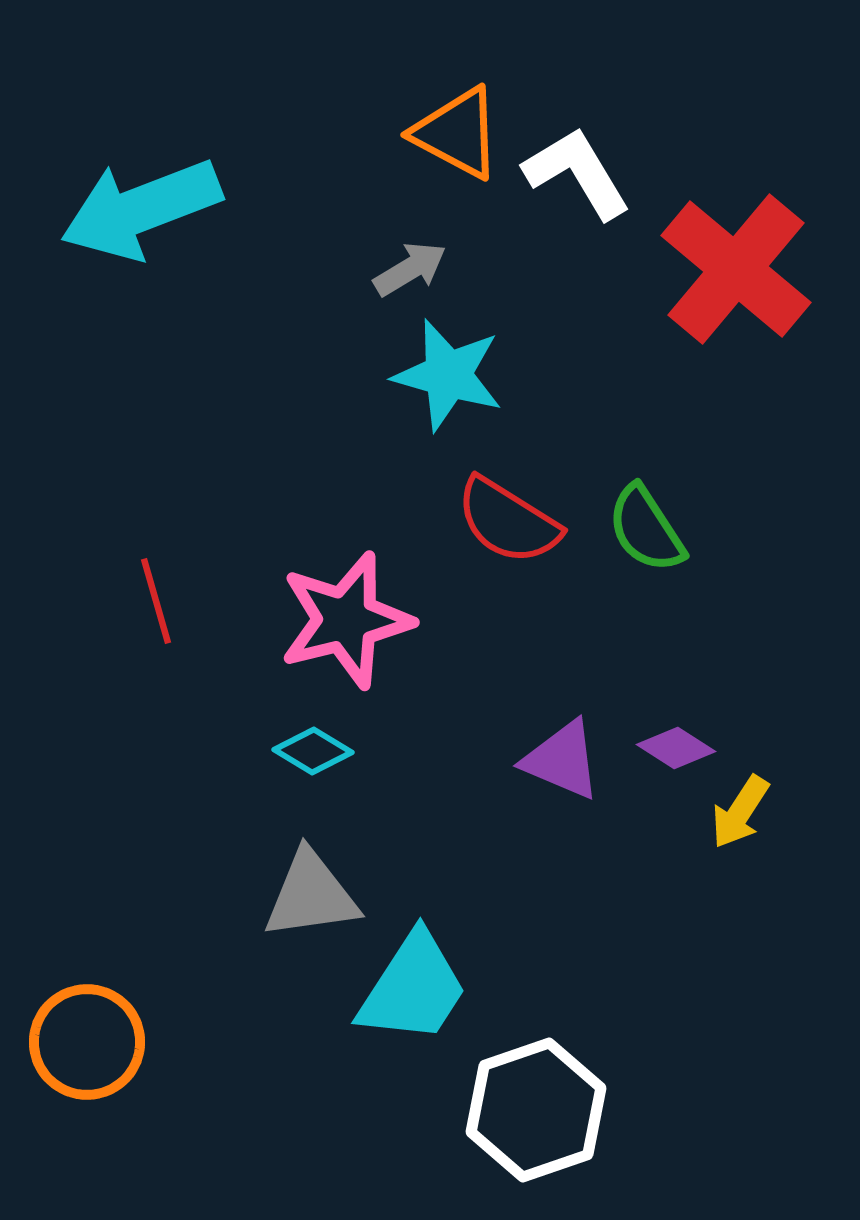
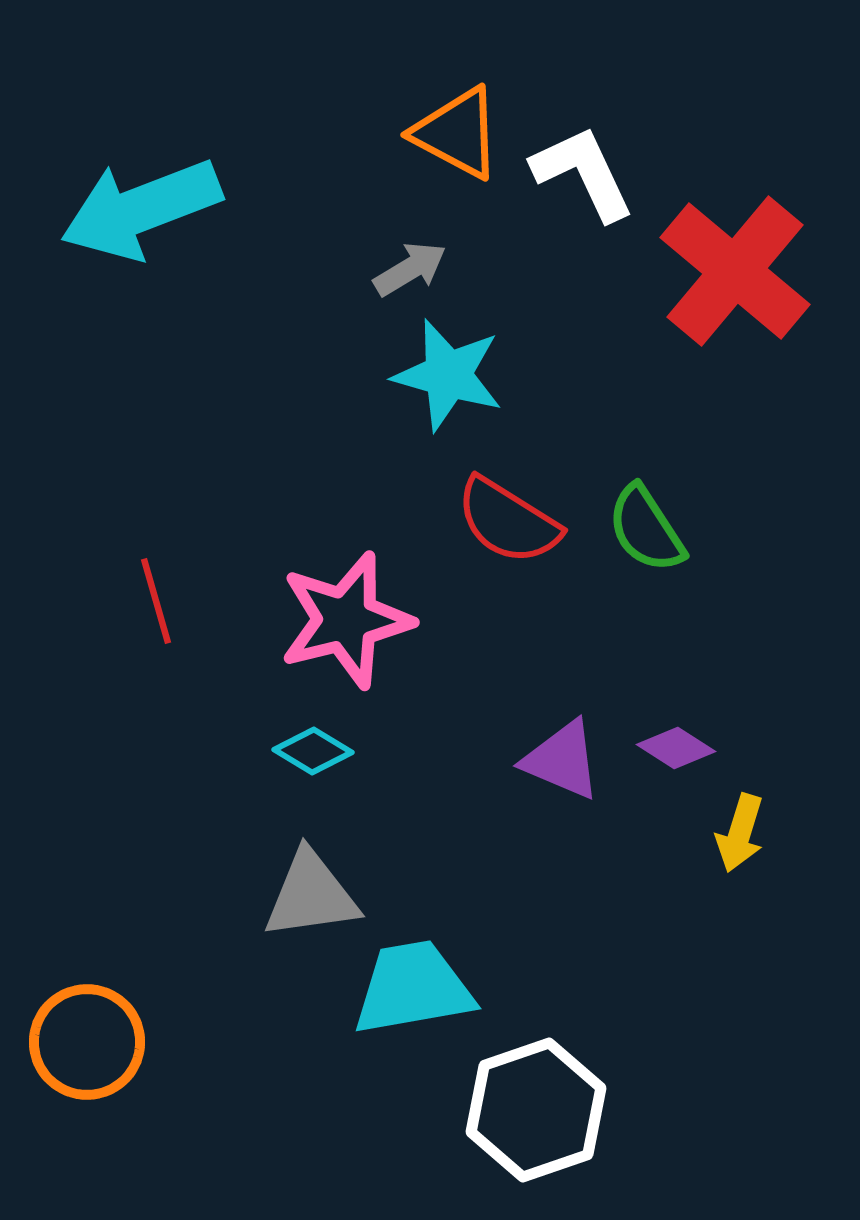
white L-shape: moved 6 px right; rotated 6 degrees clockwise
red cross: moved 1 px left, 2 px down
yellow arrow: moved 21 px down; rotated 16 degrees counterclockwise
cyan trapezoid: rotated 133 degrees counterclockwise
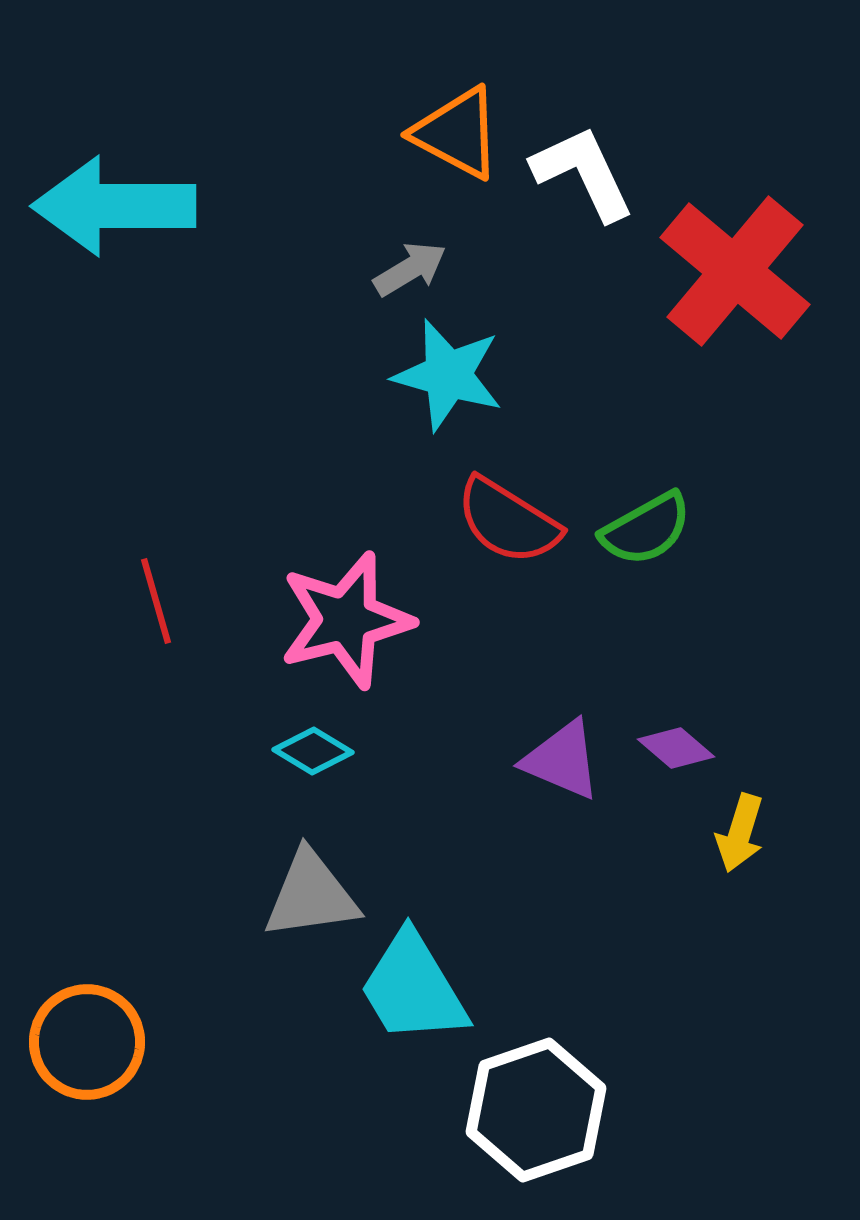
cyan arrow: moved 27 px left, 3 px up; rotated 21 degrees clockwise
green semicircle: rotated 86 degrees counterclockwise
purple diamond: rotated 8 degrees clockwise
cyan trapezoid: rotated 111 degrees counterclockwise
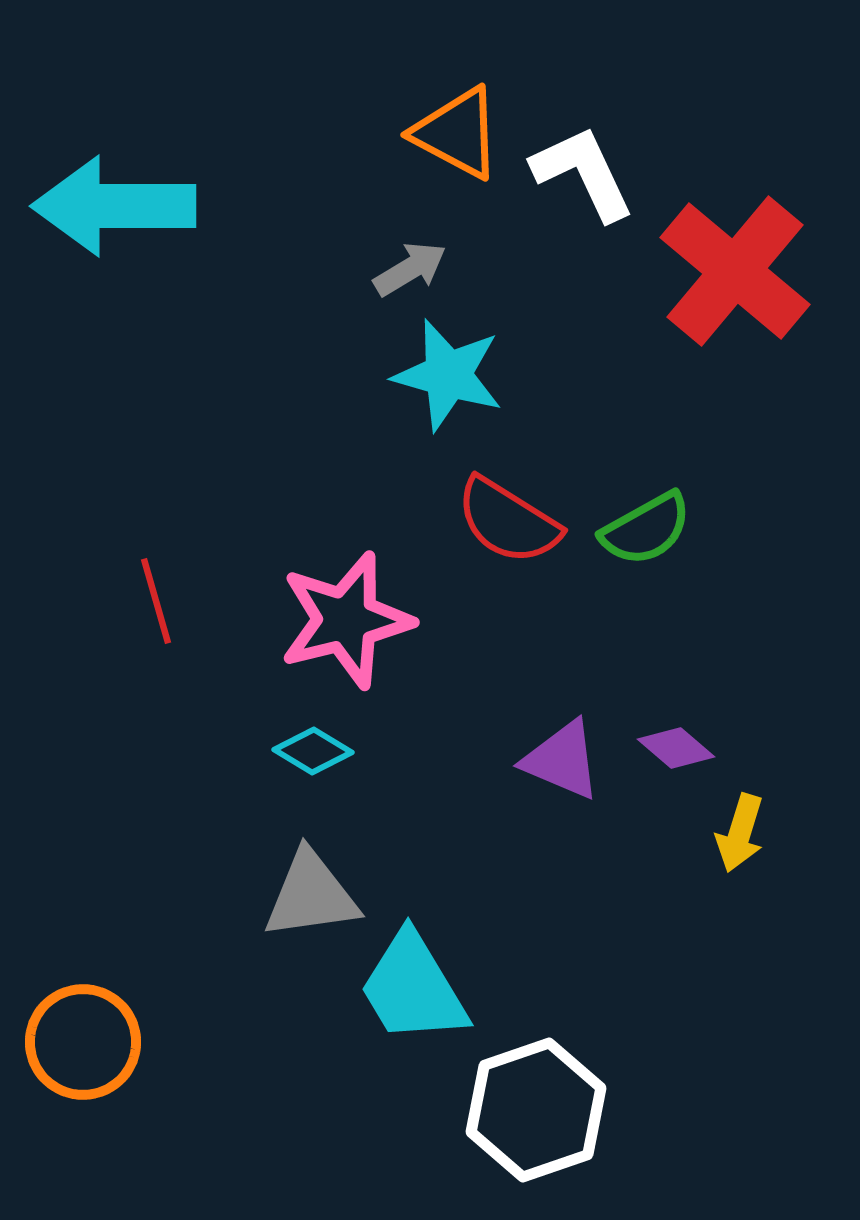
orange circle: moved 4 px left
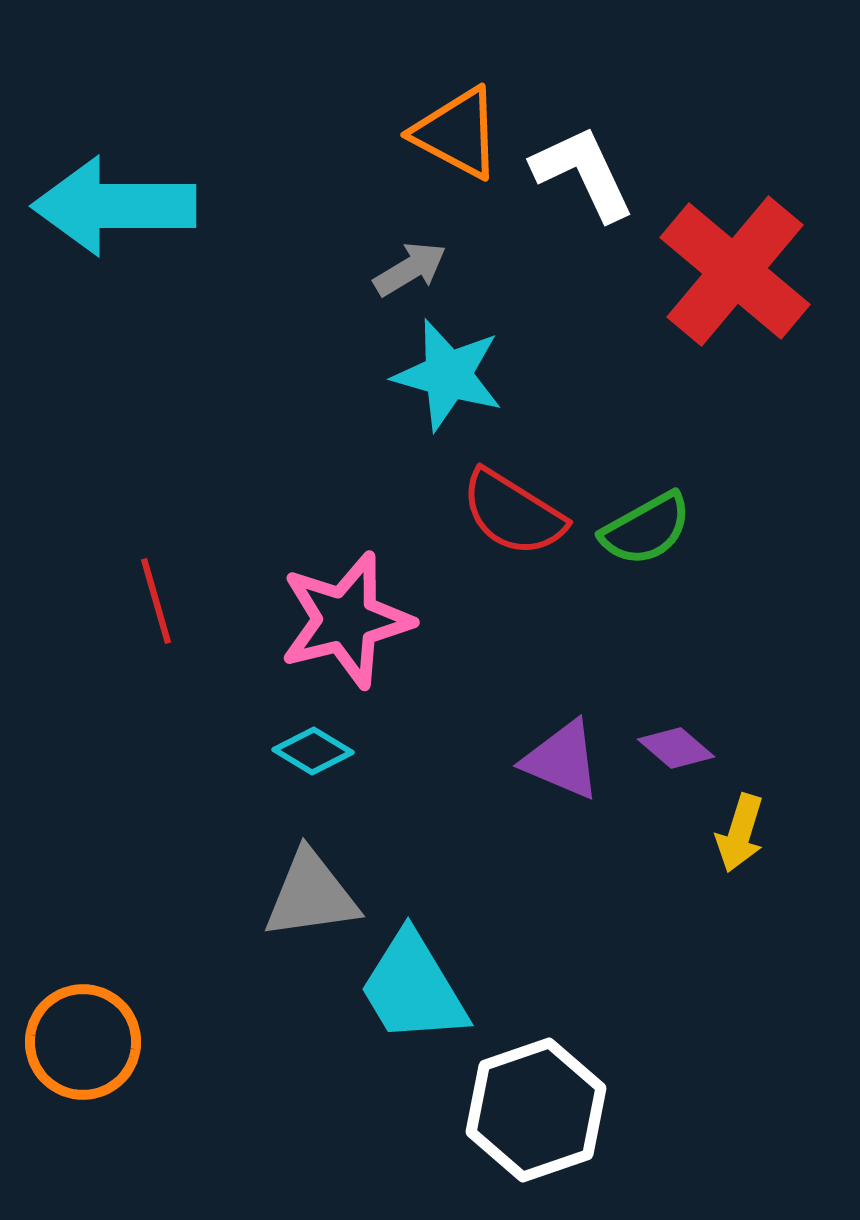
red semicircle: moved 5 px right, 8 px up
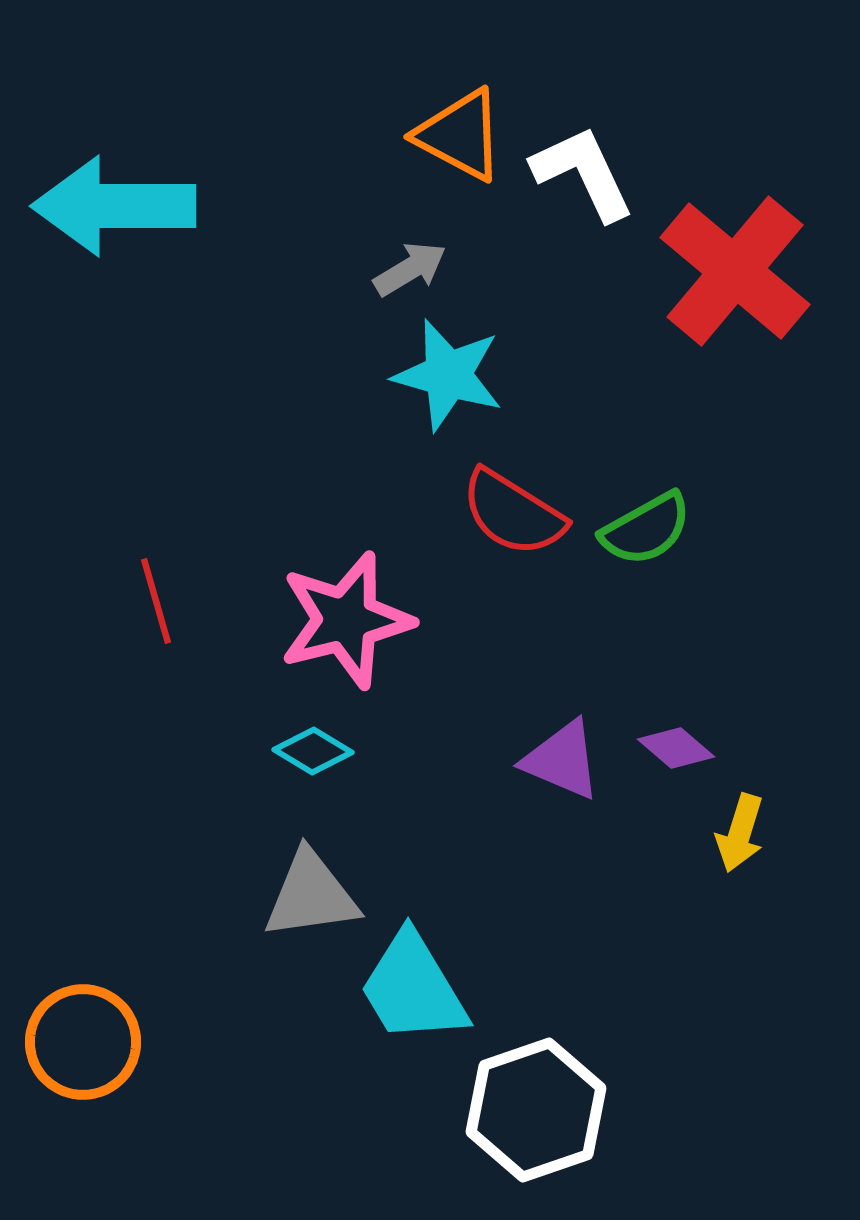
orange triangle: moved 3 px right, 2 px down
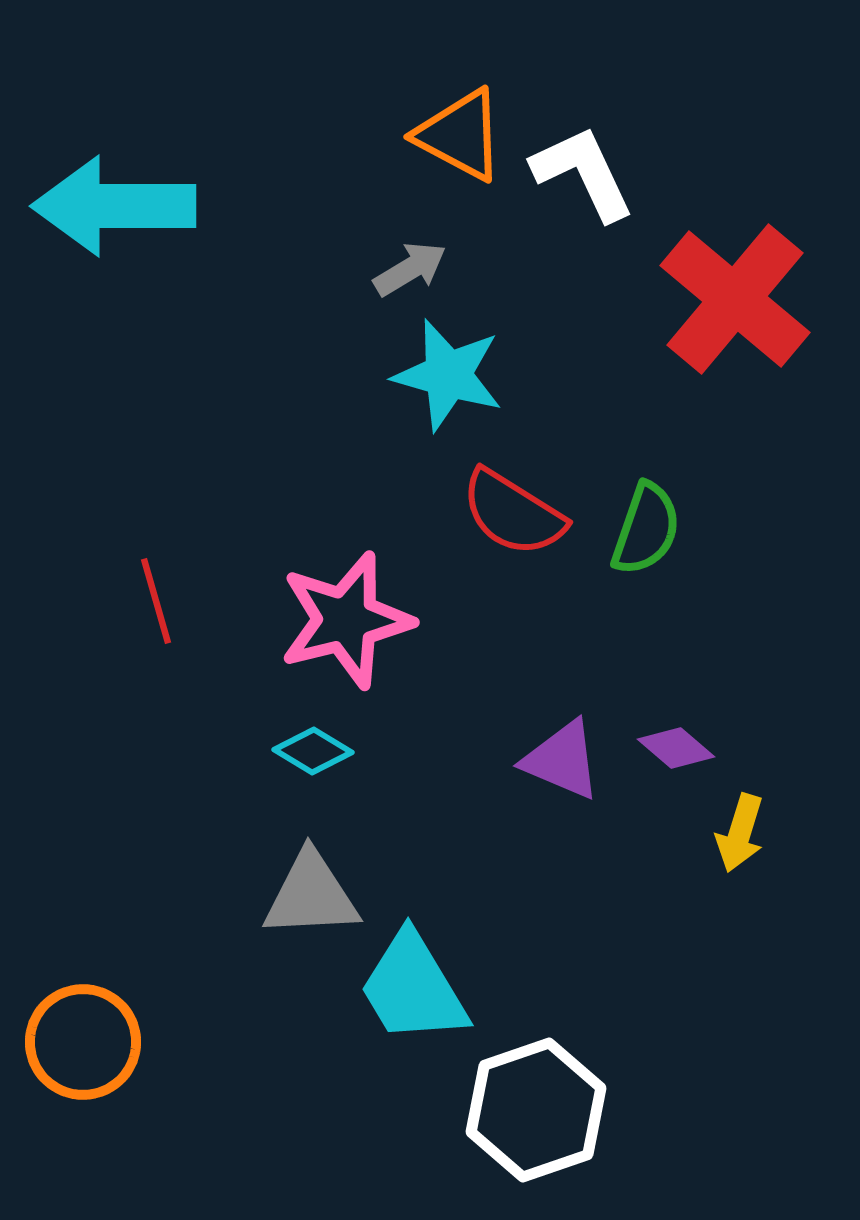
red cross: moved 28 px down
green semicircle: rotated 42 degrees counterclockwise
gray triangle: rotated 5 degrees clockwise
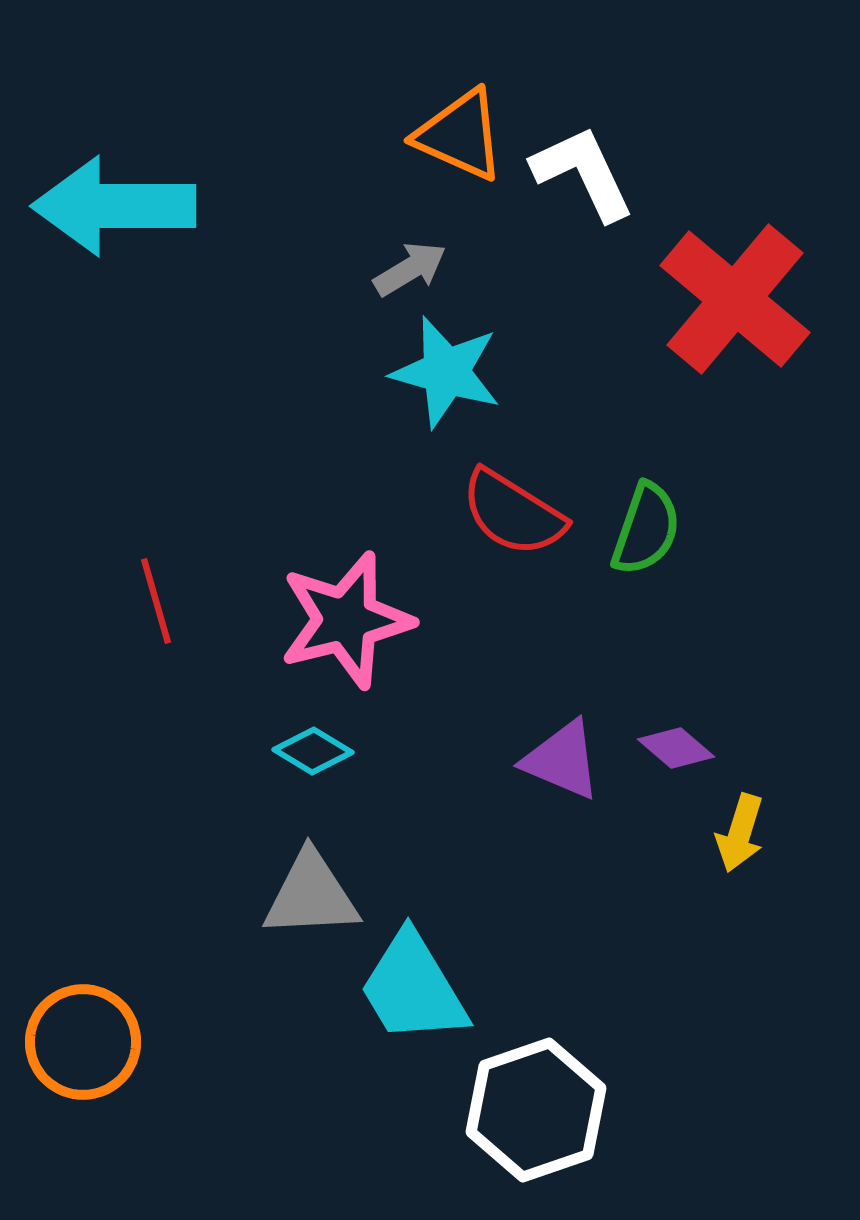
orange triangle: rotated 4 degrees counterclockwise
cyan star: moved 2 px left, 3 px up
